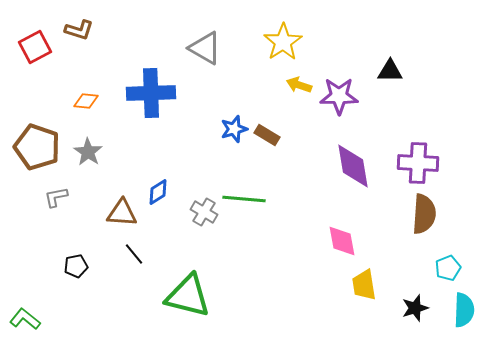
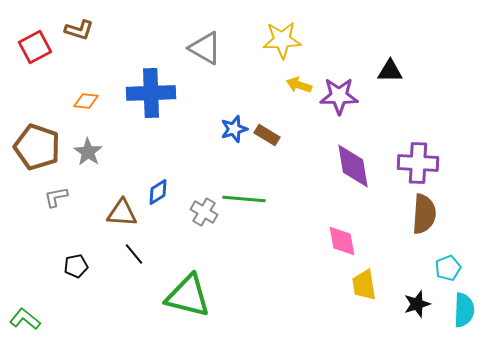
yellow star: moved 1 px left, 2 px up; rotated 30 degrees clockwise
black star: moved 2 px right, 4 px up
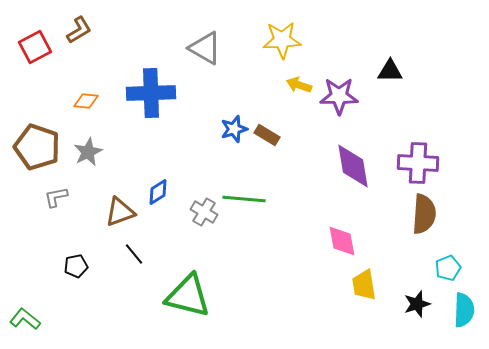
brown L-shape: rotated 48 degrees counterclockwise
gray star: rotated 12 degrees clockwise
brown triangle: moved 2 px left, 1 px up; rotated 24 degrees counterclockwise
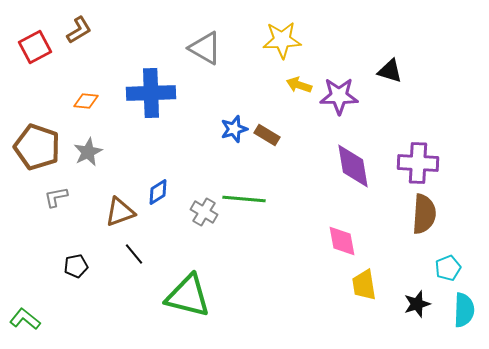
black triangle: rotated 16 degrees clockwise
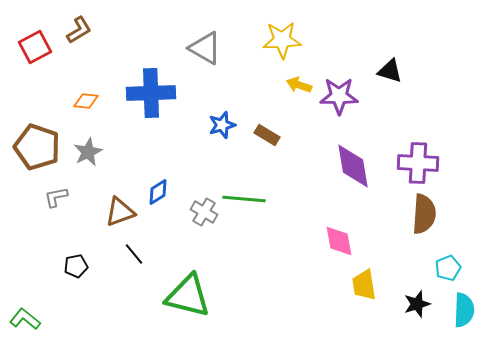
blue star: moved 12 px left, 4 px up
pink diamond: moved 3 px left
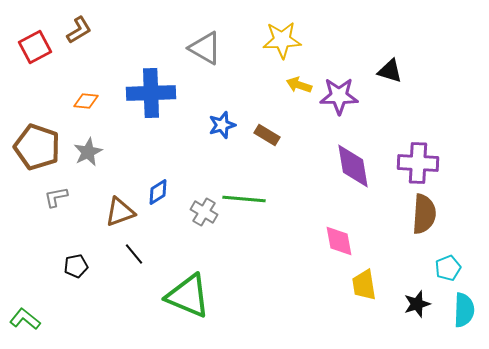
green triangle: rotated 9 degrees clockwise
